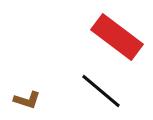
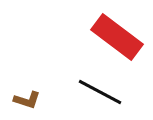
black line: moved 1 px left, 1 px down; rotated 12 degrees counterclockwise
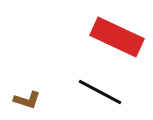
red rectangle: rotated 12 degrees counterclockwise
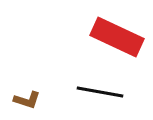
black line: rotated 18 degrees counterclockwise
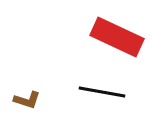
black line: moved 2 px right
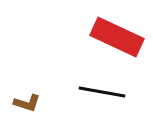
brown L-shape: moved 3 px down
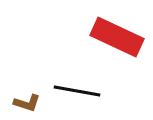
black line: moved 25 px left, 1 px up
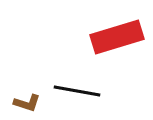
red rectangle: rotated 42 degrees counterclockwise
